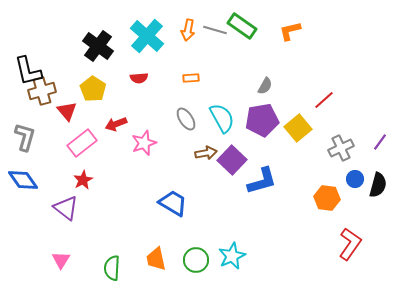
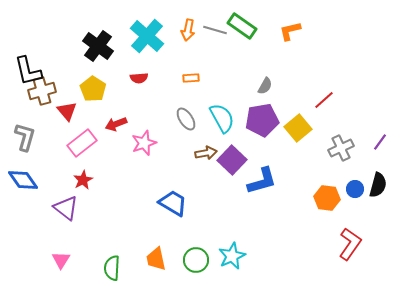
blue circle: moved 10 px down
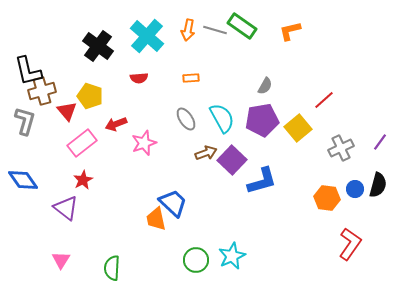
yellow pentagon: moved 3 px left, 7 px down; rotated 15 degrees counterclockwise
gray L-shape: moved 16 px up
brown arrow: rotated 10 degrees counterclockwise
blue trapezoid: rotated 12 degrees clockwise
orange trapezoid: moved 40 px up
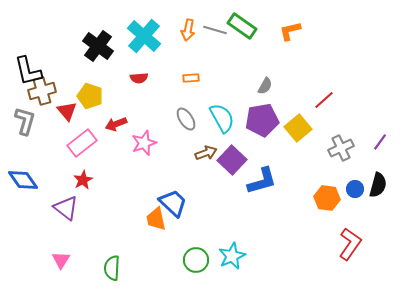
cyan cross: moved 3 px left
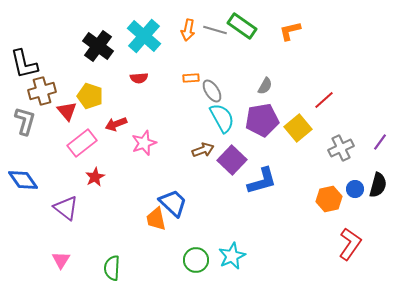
black L-shape: moved 4 px left, 7 px up
gray ellipse: moved 26 px right, 28 px up
brown arrow: moved 3 px left, 3 px up
red star: moved 12 px right, 3 px up
orange hexagon: moved 2 px right, 1 px down; rotated 20 degrees counterclockwise
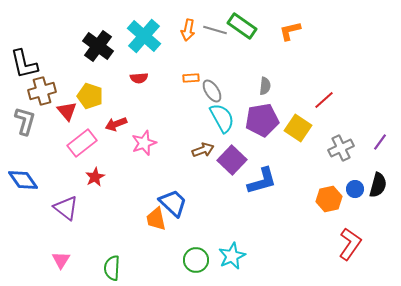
gray semicircle: rotated 24 degrees counterclockwise
yellow square: rotated 16 degrees counterclockwise
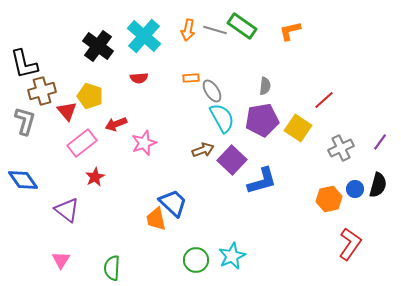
purple triangle: moved 1 px right, 2 px down
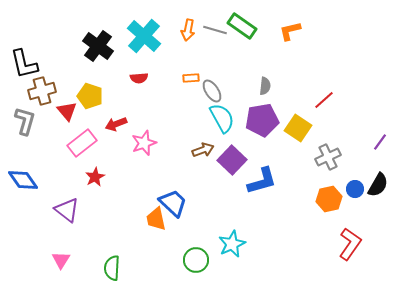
gray cross: moved 13 px left, 9 px down
black semicircle: rotated 15 degrees clockwise
cyan star: moved 12 px up
